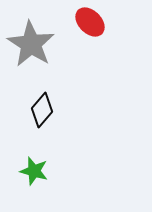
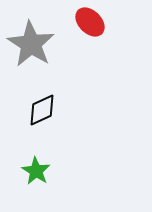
black diamond: rotated 24 degrees clockwise
green star: moved 2 px right; rotated 16 degrees clockwise
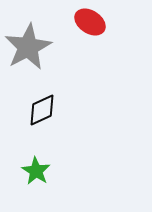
red ellipse: rotated 12 degrees counterclockwise
gray star: moved 3 px left, 3 px down; rotated 12 degrees clockwise
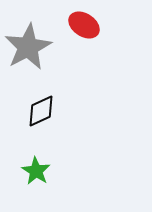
red ellipse: moved 6 px left, 3 px down
black diamond: moved 1 px left, 1 px down
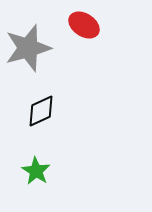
gray star: moved 1 px down; rotated 12 degrees clockwise
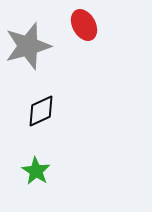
red ellipse: rotated 28 degrees clockwise
gray star: moved 2 px up
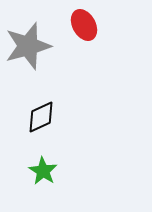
black diamond: moved 6 px down
green star: moved 7 px right
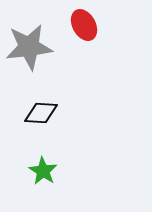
gray star: moved 1 px right, 1 px down; rotated 9 degrees clockwise
black diamond: moved 4 px up; rotated 28 degrees clockwise
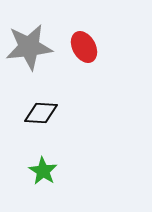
red ellipse: moved 22 px down
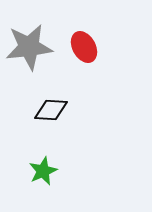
black diamond: moved 10 px right, 3 px up
green star: rotated 16 degrees clockwise
